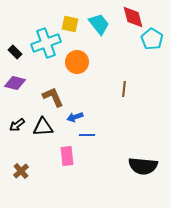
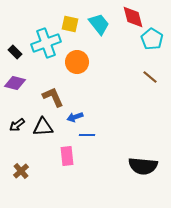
brown line: moved 26 px right, 12 px up; rotated 56 degrees counterclockwise
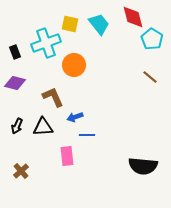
black rectangle: rotated 24 degrees clockwise
orange circle: moved 3 px left, 3 px down
black arrow: moved 1 px down; rotated 28 degrees counterclockwise
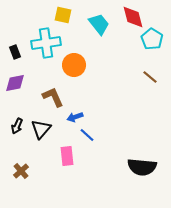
yellow square: moved 7 px left, 9 px up
cyan cross: rotated 12 degrees clockwise
purple diamond: rotated 25 degrees counterclockwise
black triangle: moved 2 px left, 2 px down; rotated 45 degrees counterclockwise
blue line: rotated 42 degrees clockwise
black semicircle: moved 1 px left, 1 px down
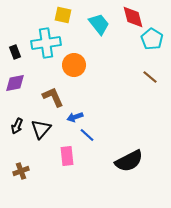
black semicircle: moved 13 px left, 6 px up; rotated 32 degrees counterclockwise
brown cross: rotated 21 degrees clockwise
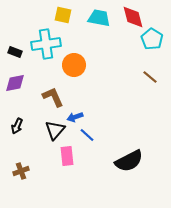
cyan trapezoid: moved 6 px up; rotated 40 degrees counterclockwise
cyan cross: moved 1 px down
black rectangle: rotated 48 degrees counterclockwise
black triangle: moved 14 px right, 1 px down
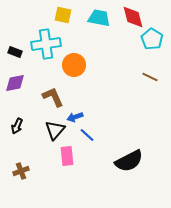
brown line: rotated 14 degrees counterclockwise
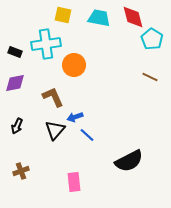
pink rectangle: moved 7 px right, 26 px down
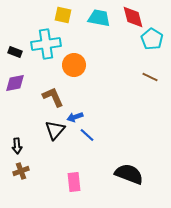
black arrow: moved 20 px down; rotated 28 degrees counterclockwise
black semicircle: moved 13 px down; rotated 132 degrees counterclockwise
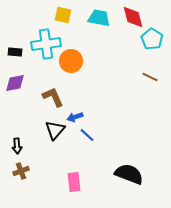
black rectangle: rotated 16 degrees counterclockwise
orange circle: moved 3 px left, 4 px up
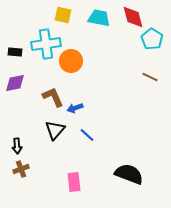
blue arrow: moved 9 px up
brown cross: moved 2 px up
